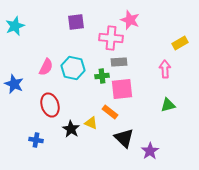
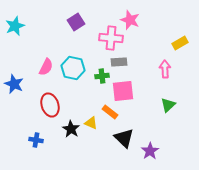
purple square: rotated 24 degrees counterclockwise
pink square: moved 1 px right, 2 px down
green triangle: rotated 28 degrees counterclockwise
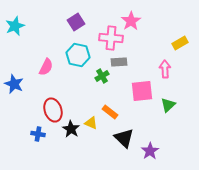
pink star: moved 1 px right, 1 px down; rotated 18 degrees clockwise
cyan hexagon: moved 5 px right, 13 px up
green cross: rotated 24 degrees counterclockwise
pink square: moved 19 px right
red ellipse: moved 3 px right, 5 px down
blue cross: moved 2 px right, 6 px up
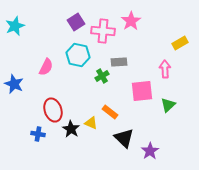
pink cross: moved 8 px left, 7 px up
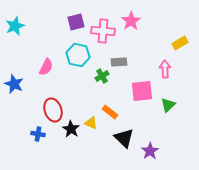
purple square: rotated 18 degrees clockwise
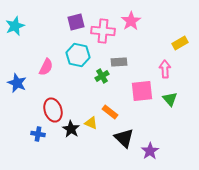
blue star: moved 3 px right, 1 px up
green triangle: moved 2 px right, 6 px up; rotated 28 degrees counterclockwise
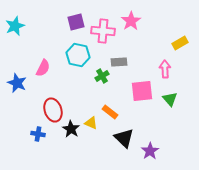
pink semicircle: moved 3 px left, 1 px down
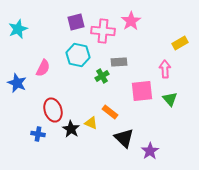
cyan star: moved 3 px right, 3 px down
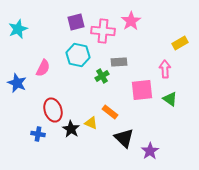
pink square: moved 1 px up
green triangle: rotated 14 degrees counterclockwise
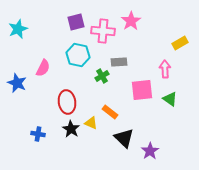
red ellipse: moved 14 px right, 8 px up; rotated 10 degrees clockwise
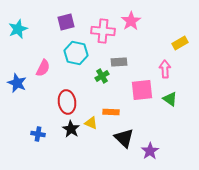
purple square: moved 10 px left
cyan hexagon: moved 2 px left, 2 px up
orange rectangle: moved 1 px right; rotated 35 degrees counterclockwise
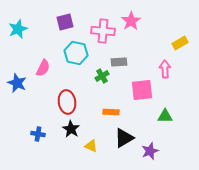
purple square: moved 1 px left
green triangle: moved 5 px left, 17 px down; rotated 35 degrees counterclockwise
yellow triangle: moved 23 px down
black triangle: rotated 45 degrees clockwise
purple star: rotated 12 degrees clockwise
